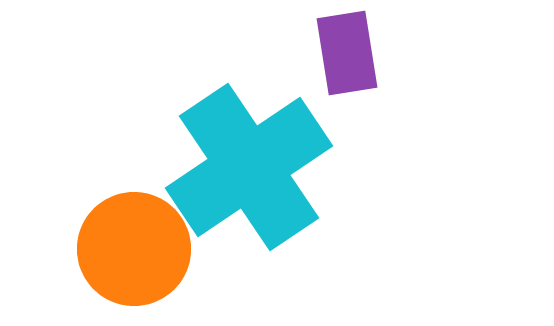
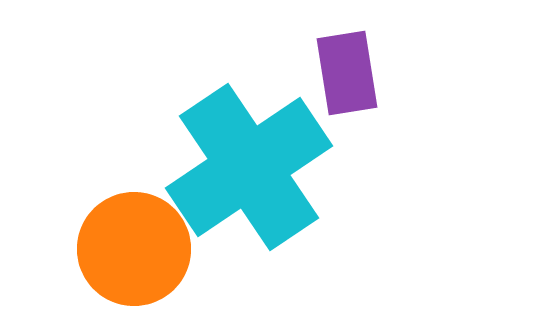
purple rectangle: moved 20 px down
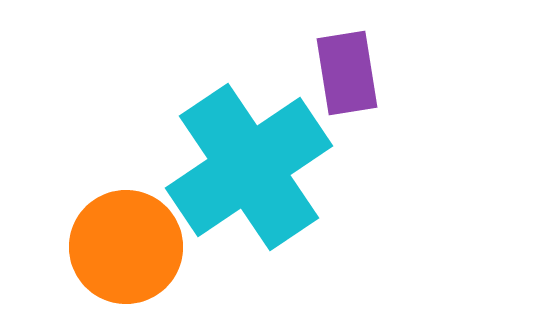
orange circle: moved 8 px left, 2 px up
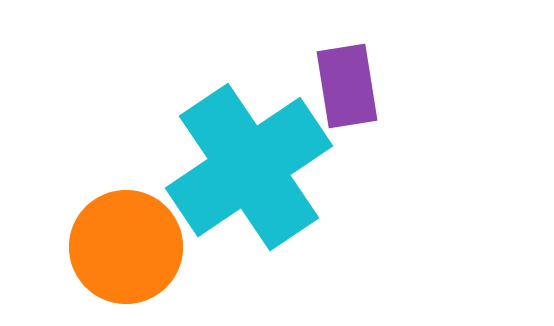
purple rectangle: moved 13 px down
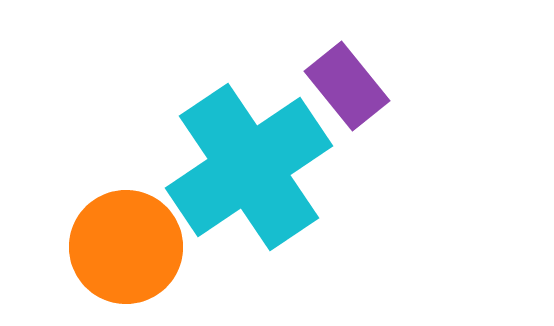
purple rectangle: rotated 30 degrees counterclockwise
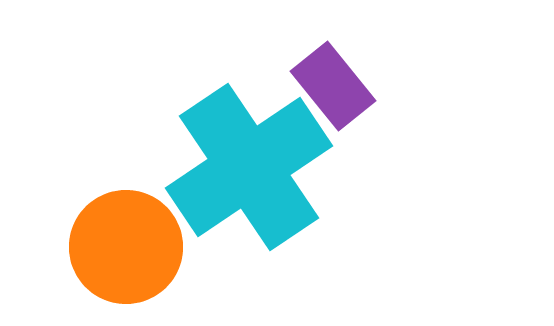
purple rectangle: moved 14 px left
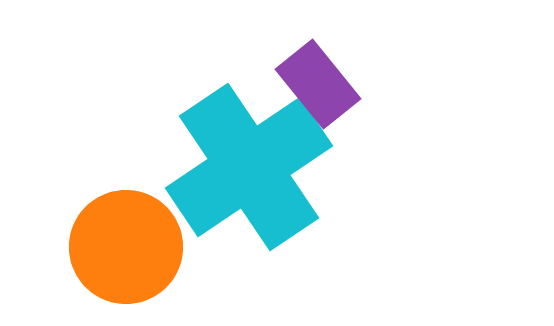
purple rectangle: moved 15 px left, 2 px up
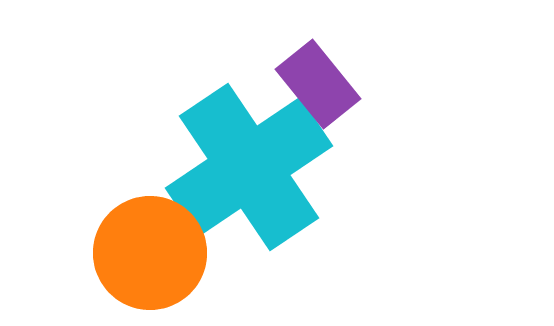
orange circle: moved 24 px right, 6 px down
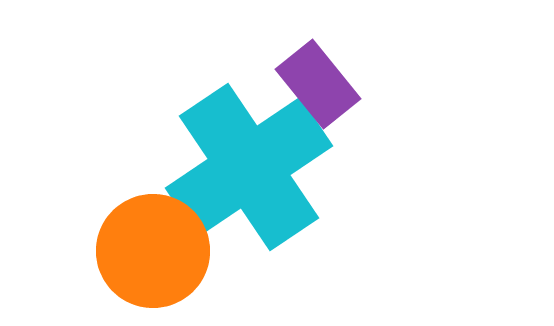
orange circle: moved 3 px right, 2 px up
